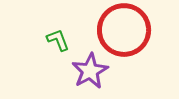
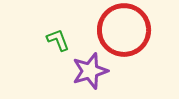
purple star: rotated 12 degrees clockwise
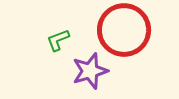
green L-shape: rotated 90 degrees counterclockwise
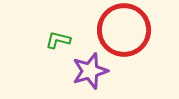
green L-shape: rotated 35 degrees clockwise
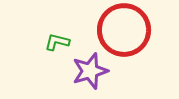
green L-shape: moved 1 px left, 2 px down
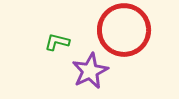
purple star: rotated 9 degrees counterclockwise
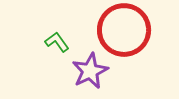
green L-shape: rotated 40 degrees clockwise
